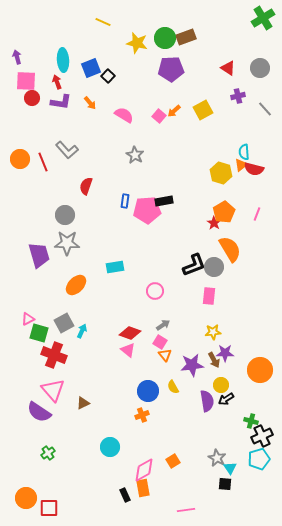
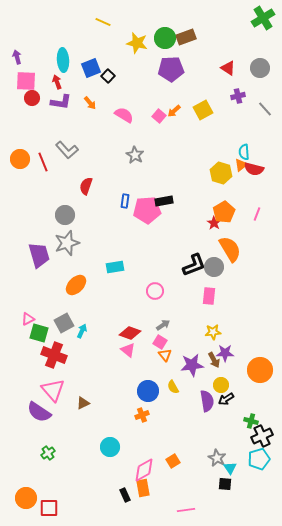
gray star at (67, 243): rotated 20 degrees counterclockwise
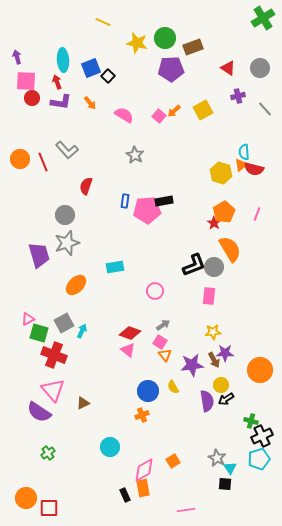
brown rectangle at (186, 37): moved 7 px right, 10 px down
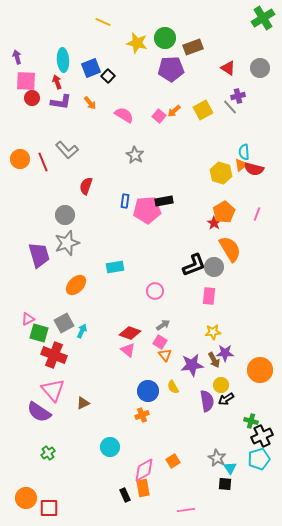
gray line at (265, 109): moved 35 px left, 2 px up
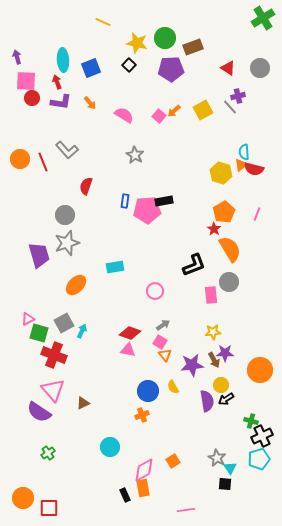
black square at (108, 76): moved 21 px right, 11 px up
red star at (214, 223): moved 6 px down
gray circle at (214, 267): moved 15 px right, 15 px down
pink rectangle at (209, 296): moved 2 px right, 1 px up; rotated 12 degrees counterclockwise
pink triangle at (128, 350): rotated 28 degrees counterclockwise
orange circle at (26, 498): moved 3 px left
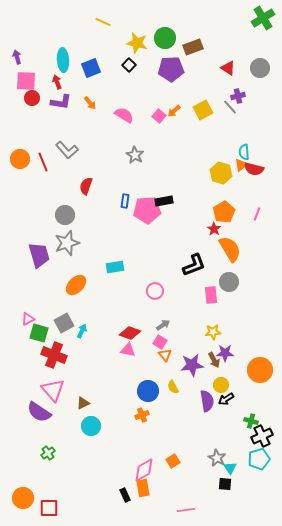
cyan circle at (110, 447): moved 19 px left, 21 px up
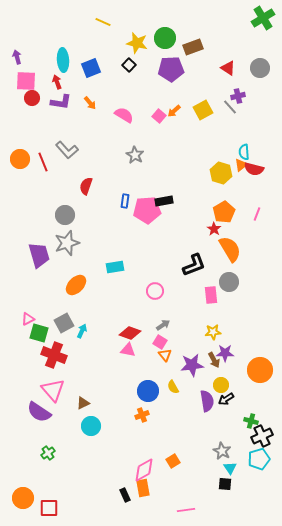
gray star at (217, 458): moved 5 px right, 7 px up
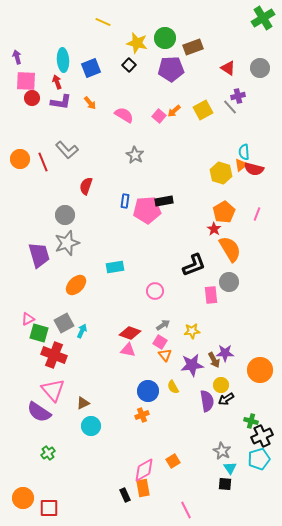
yellow star at (213, 332): moved 21 px left, 1 px up
pink line at (186, 510): rotated 72 degrees clockwise
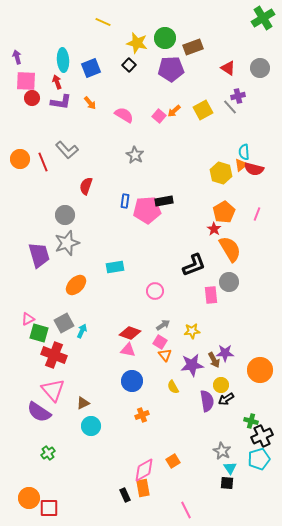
blue circle at (148, 391): moved 16 px left, 10 px up
black square at (225, 484): moved 2 px right, 1 px up
orange circle at (23, 498): moved 6 px right
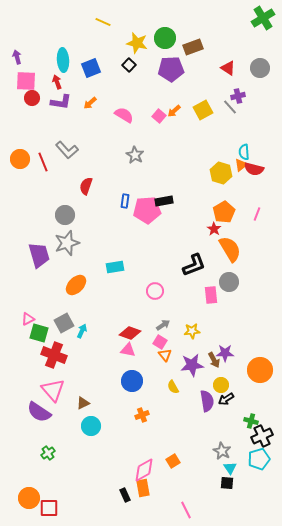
orange arrow at (90, 103): rotated 88 degrees clockwise
